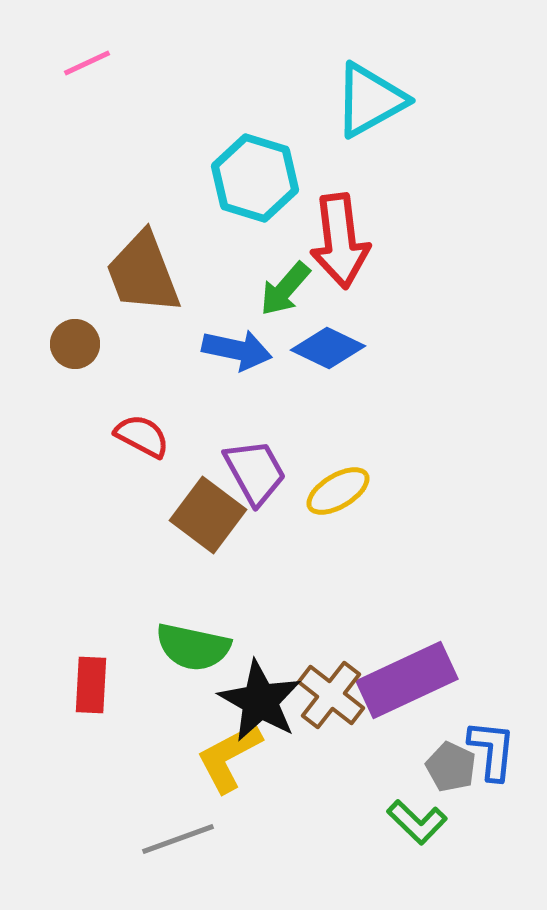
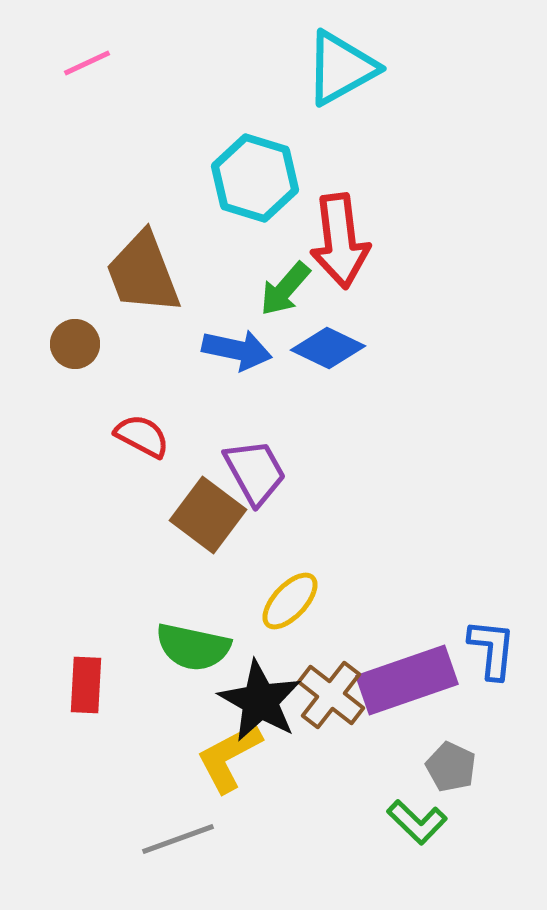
cyan triangle: moved 29 px left, 32 px up
yellow ellipse: moved 48 px left, 110 px down; rotated 16 degrees counterclockwise
purple rectangle: rotated 6 degrees clockwise
red rectangle: moved 5 px left
blue L-shape: moved 101 px up
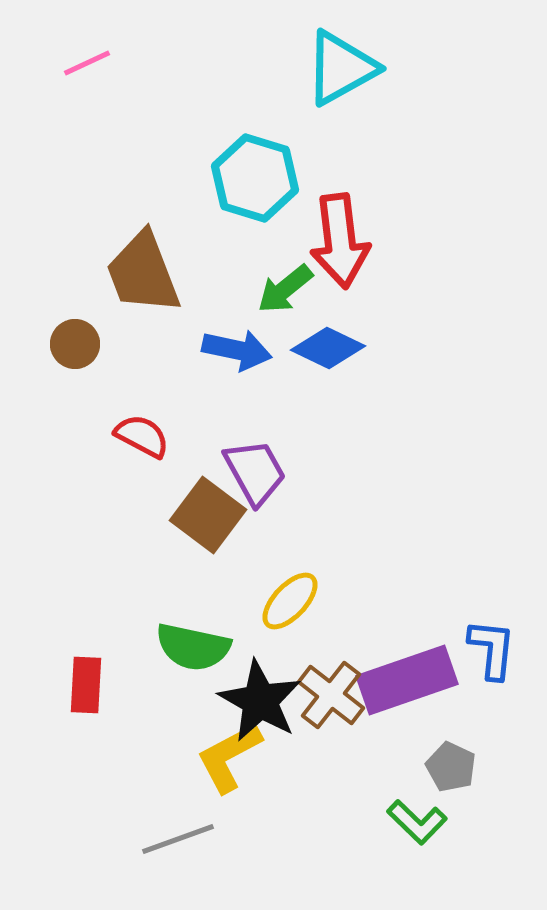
green arrow: rotated 10 degrees clockwise
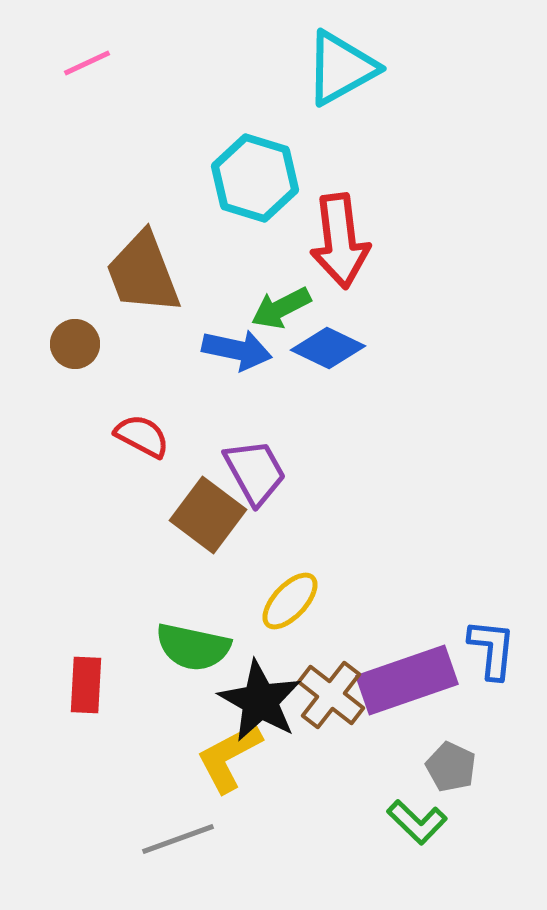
green arrow: moved 4 px left, 19 px down; rotated 12 degrees clockwise
